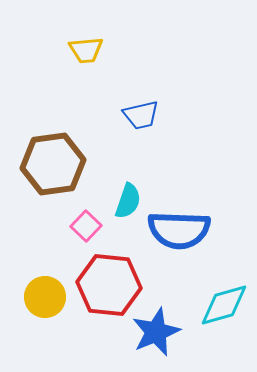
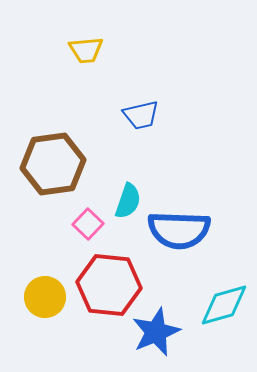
pink square: moved 2 px right, 2 px up
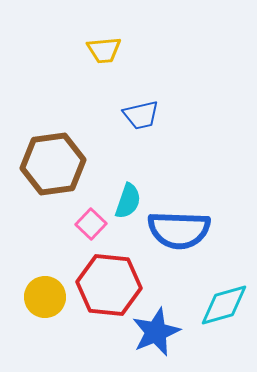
yellow trapezoid: moved 18 px right
pink square: moved 3 px right
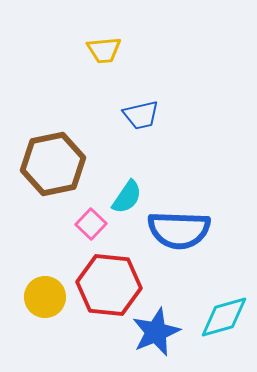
brown hexagon: rotated 4 degrees counterclockwise
cyan semicircle: moved 1 px left, 4 px up; rotated 15 degrees clockwise
cyan diamond: moved 12 px down
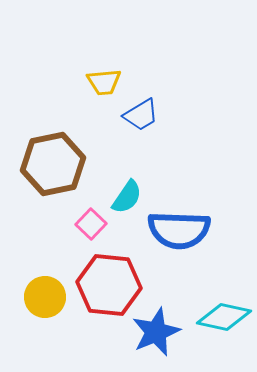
yellow trapezoid: moved 32 px down
blue trapezoid: rotated 18 degrees counterclockwise
cyan diamond: rotated 28 degrees clockwise
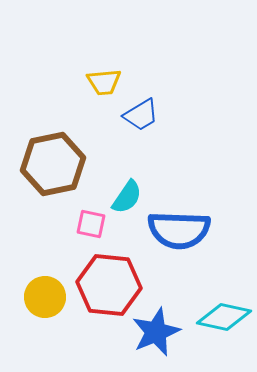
pink square: rotated 32 degrees counterclockwise
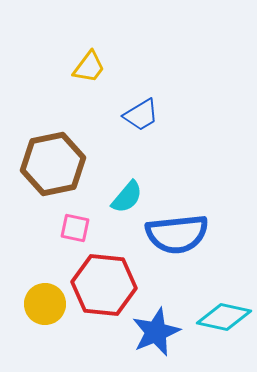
yellow trapezoid: moved 15 px left, 15 px up; rotated 48 degrees counterclockwise
cyan semicircle: rotated 6 degrees clockwise
pink square: moved 16 px left, 4 px down
blue semicircle: moved 2 px left, 4 px down; rotated 8 degrees counterclockwise
red hexagon: moved 5 px left
yellow circle: moved 7 px down
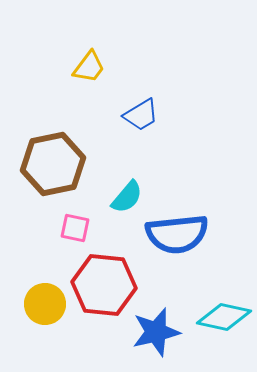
blue star: rotated 9 degrees clockwise
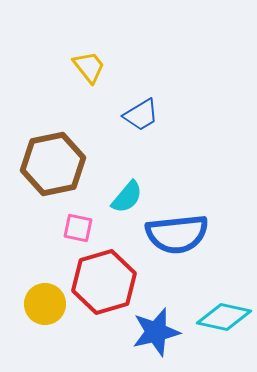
yellow trapezoid: rotated 75 degrees counterclockwise
pink square: moved 3 px right
red hexagon: moved 3 px up; rotated 22 degrees counterclockwise
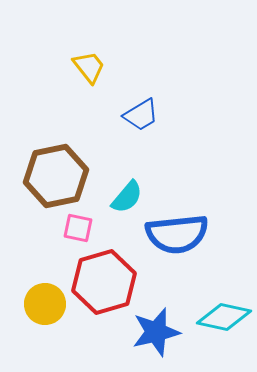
brown hexagon: moved 3 px right, 12 px down
